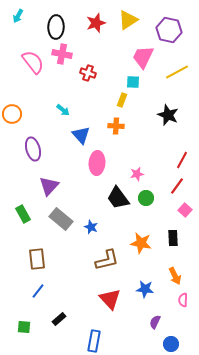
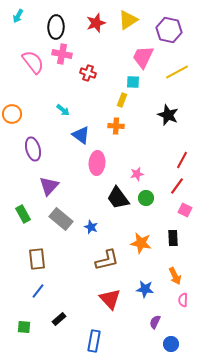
blue triangle at (81, 135): rotated 12 degrees counterclockwise
pink square at (185, 210): rotated 16 degrees counterclockwise
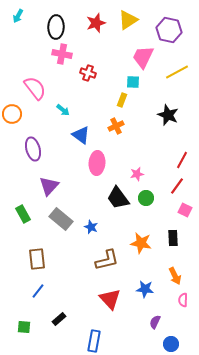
pink semicircle at (33, 62): moved 2 px right, 26 px down
orange cross at (116, 126): rotated 28 degrees counterclockwise
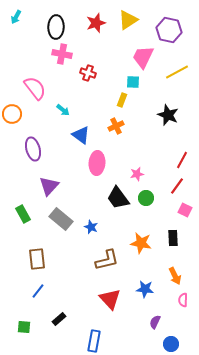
cyan arrow at (18, 16): moved 2 px left, 1 px down
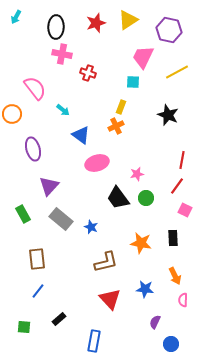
yellow rectangle at (122, 100): moved 1 px left, 7 px down
red line at (182, 160): rotated 18 degrees counterclockwise
pink ellipse at (97, 163): rotated 70 degrees clockwise
brown L-shape at (107, 260): moved 1 px left, 2 px down
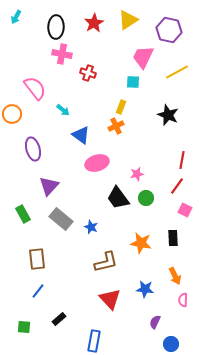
red star at (96, 23): moved 2 px left; rotated 12 degrees counterclockwise
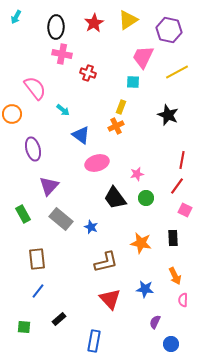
black trapezoid at (118, 198): moved 3 px left
